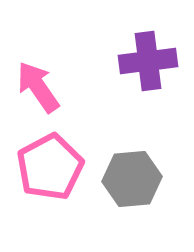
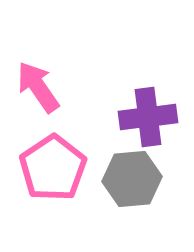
purple cross: moved 56 px down
pink pentagon: moved 3 px right, 1 px down; rotated 6 degrees counterclockwise
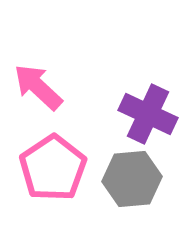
pink arrow: rotated 12 degrees counterclockwise
purple cross: moved 3 px up; rotated 32 degrees clockwise
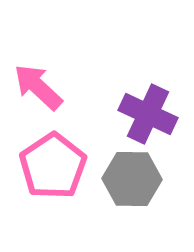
pink pentagon: moved 2 px up
gray hexagon: rotated 6 degrees clockwise
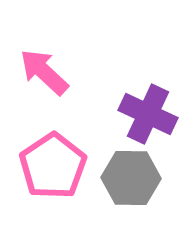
pink arrow: moved 6 px right, 15 px up
gray hexagon: moved 1 px left, 1 px up
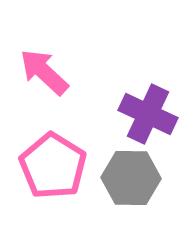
pink pentagon: rotated 6 degrees counterclockwise
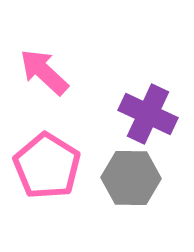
pink pentagon: moved 6 px left
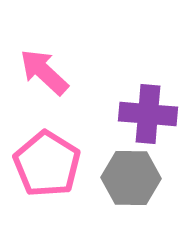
purple cross: rotated 20 degrees counterclockwise
pink pentagon: moved 2 px up
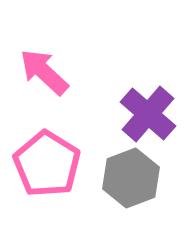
purple cross: rotated 36 degrees clockwise
gray hexagon: rotated 22 degrees counterclockwise
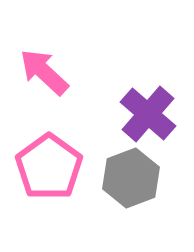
pink pentagon: moved 2 px right, 3 px down; rotated 4 degrees clockwise
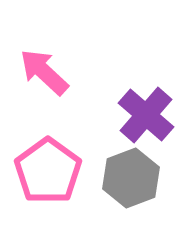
purple cross: moved 2 px left, 1 px down
pink pentagon: moved 1 px left, 4 px down
